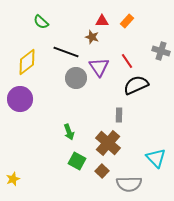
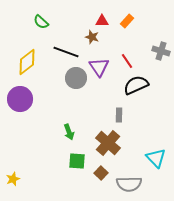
green square: rotated 24 degrees counterclockwise
brown square: moved 1 px left, 2 px down
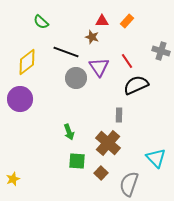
gray semicircle: rotated 110 degrees clockwise
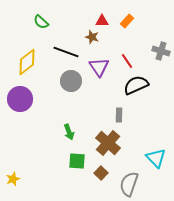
gray circle: moved 5 px left, 3 px down
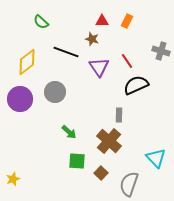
orange rectangle: rotated 16 degrees counterclockwise
brown star: moved 2 px down
gray circle: moved 16 px left, 11 px down
green arrow: rotated 28 degrees counterclockwise
brown cross: moved 1 px right, 2 px up
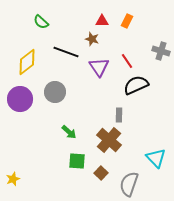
brown cross: moved 1 px up
